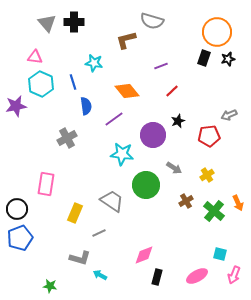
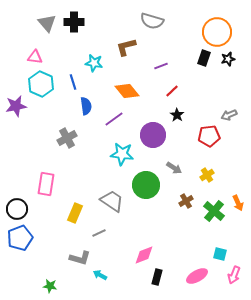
brown L-shape at (126, 40): moved 7 px down
black star at (178, 121): moved 1 px left, 6 px up; rotated 16 degrees counterclockwise
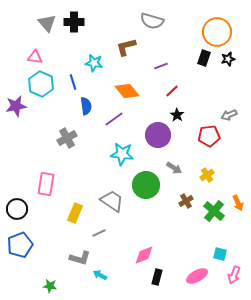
purple circle at (153, 135): moved 5 px right
blue pentagon at (20, 238): moved 7 px down
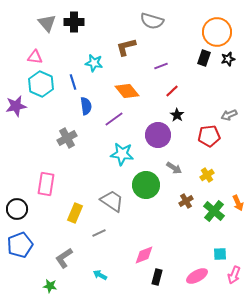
cyan square at (220, 254): rotated 16 degrees counterclockwise
gray L-shape at (80, 258): moved 16 px left; rotated 130 degrees clockwise
